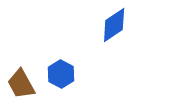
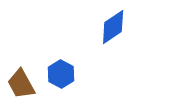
blue diamond: moved 1 px left, 2 px down
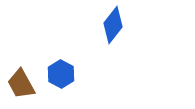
blue diamond: moved 2 px up; rotated 18 degrees counterclockwise
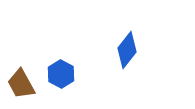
blue diamond: moved 14 px right, 25 px down
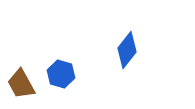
blue hexagon: rotated 12 degrees counterclockwise
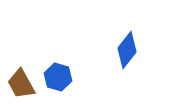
blue hexagon: moved 3 px left, 3 px down
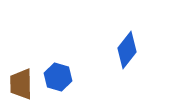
brown trapezoid: rotated 28 degrees clockwise
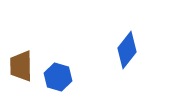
brown trapezoid: moved 18 px up
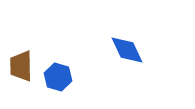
blue diamond: rotated 63 degrees counterclockwise
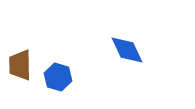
brown trapezoid: moved 1 px left, 1 px up
